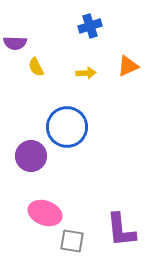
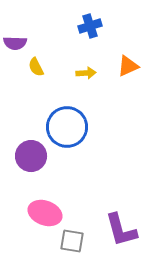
purple L-shape: rotated 9 degrees counterclockwise
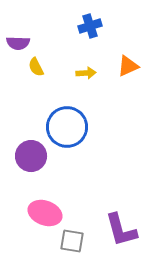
purple semicircle: moved 3 px right
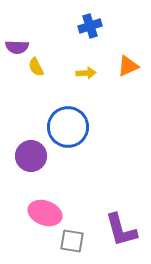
purple semicircle: moved 1 px left, 4 px down
blue circle: moved 1 px right
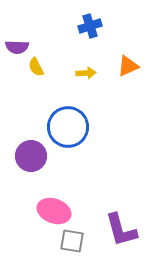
pink ellipse: moved 9 px right, 2 px up
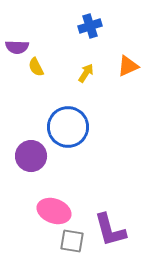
yellow arrow: rotated 54 degrees counterclockwise
purple L-shape: moved 11 px left
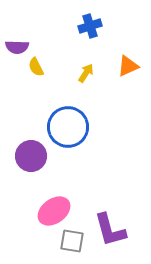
pink ellipse: rotated 56 degrees counterclockwise
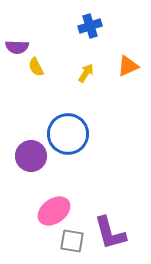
blue circle: moved 7 px down
purple L-shape: moved 3 px down
